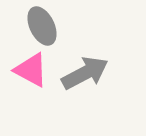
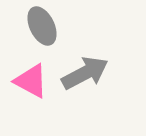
pink triangle: moved 11 px down
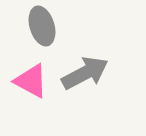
gray ellipse: rotated 9 degrees clockwise
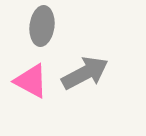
gray ellipse: rotated 24 degrees clockwise
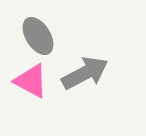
gray ellipse: moved 4 px left, 10 px down; rotated 39 degrees counterclockwise
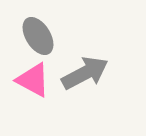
pink triangle: moved 2 px right, 1 px up
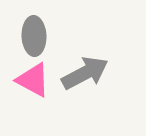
gray ellipse: moved 4 px left; rotated 30 degrees clockwise
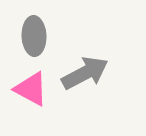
pink triangle: moved 2 px left, 9 px down
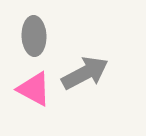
pink triangle: moved 3 px right
